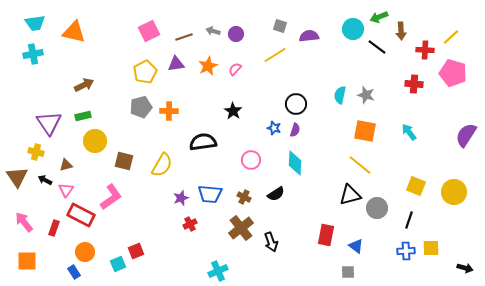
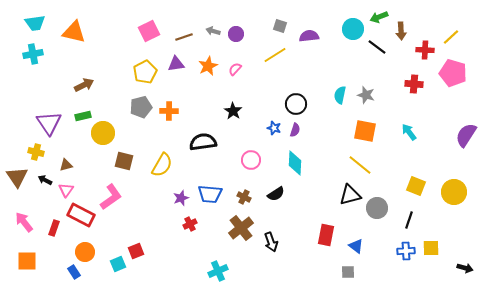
yellow circle at (95, 141): moved 8 px right, 8 px up
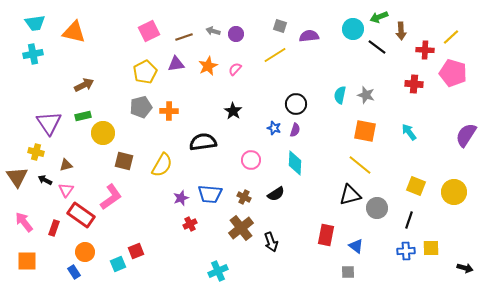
red rectangle at (81, 215): rotated 8 degrees clockwise
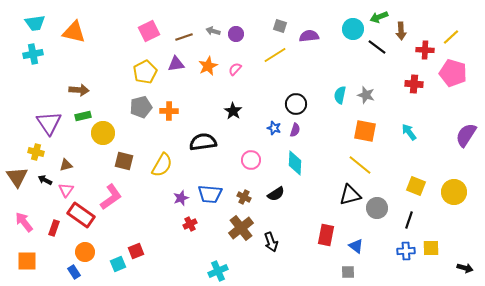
brown arrow at (84, 85): moved 5 px left, 5 px down; rotated 30 degrees clockwise
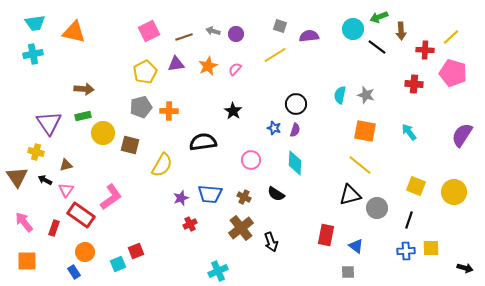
brown arrow at (79, 90): moved 5 px right, 1 px up
purple semicircle at (466, 135): moved 4 px left
brown square at (124, 161): moved 6 px right, 16 px up
black semicircle at (276, 194): rotated 66 degrees clockwise
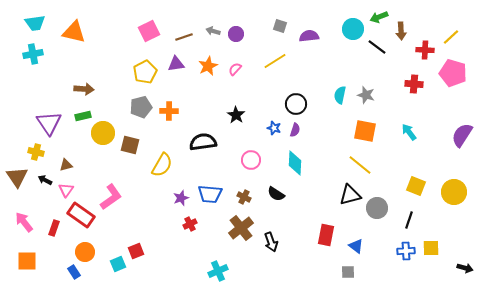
yellow line at (275, 55): moved 6 px down
black star at (233, 111): moved 3 px right, 4 px down
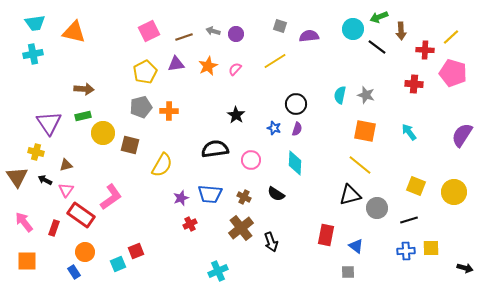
purple semicircle at (295, 130): moved 2 px right, 1 px up
black semicircle at (203, 142): moved 12 px right, 7 px down
black line at (409, 220): rotated 54 degrees clockwise
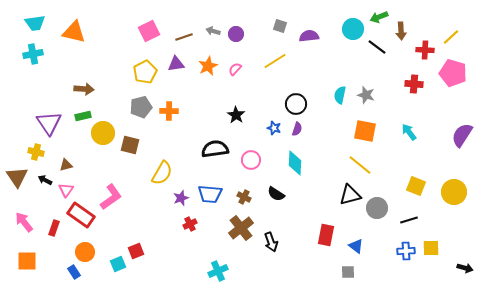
yellow semicircle at (162, 165): moved 8 px down
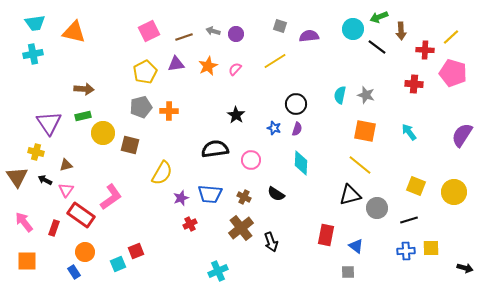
cyan diamond at (295, 163): moved 6 px right
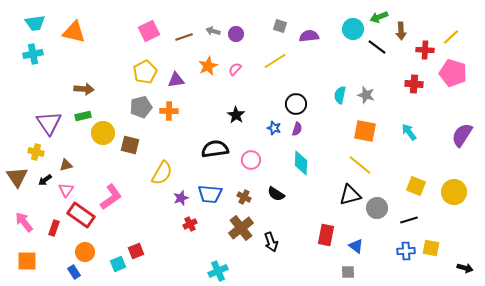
purple triangle at (176, 64): moved 16 px down
black arrow at (45, 180): rotated 64 degrees counterclockwise
yellow square at (431, 248): rotated 12 degrees clockwise
